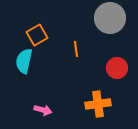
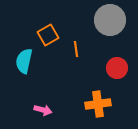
gray circle: moved 2 px down
orange square: moved 11 px right
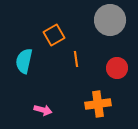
orange square: moved 6 px right
orange line: moved 10 px down
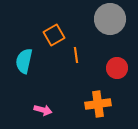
gray circle: moved 1 px up
orange line: moved 4 px up
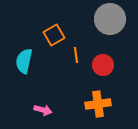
red circle: moved 14 px left, 3 px up
